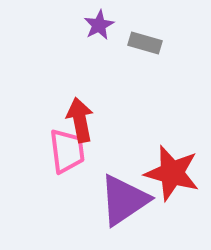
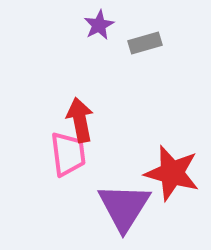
gray rectangle: rotated 32 degrees counterclockwise
pink trapezoid: moved 1 px right, 3 px down
purple triangle: moved 7 px down; rotated 24 degrees counterclockwise
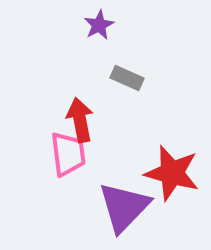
gray rectangle: moved 18 px left, 35 px down; rotated 40 degrees clockwise
purple triangle: rotated 12 degrees clockwise
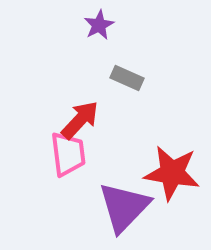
red arrow: rotated 54 degrees clockwise
red star: rotated 6 degrees counterclockwise
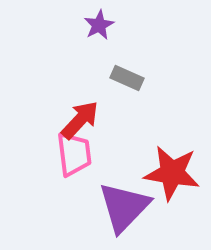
pink trapezoid: moved 6 px right
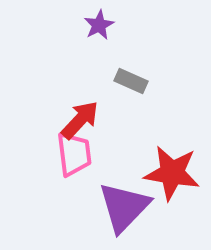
gray rectangle: moved 4 px right, 3 px down
